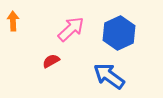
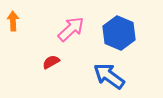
blue hexagon: rotated 12 degrees counterclockwise
red semicircle: moved 1 px down
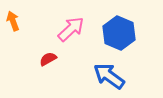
orange arrow: rotated 18 degrees counterclockwise
red semicircle: moved 3 px left, 3 px up
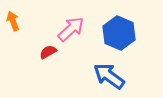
red semicircle: moved 7 px up
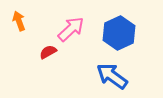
orange arrow: moved 6 px right
blue hexagon: rotated 12 degrees clockwise
blue arrow: moved 3 px right
